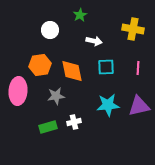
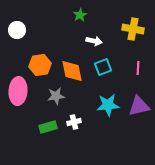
white circle: moved 33 px left
cyan square: moved 3 px left; rotated 18 degrees counterclockwise
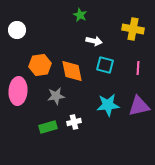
green star: rotated 16 degrees counterclockwise
cyan square: moved 2 px right, 2 px up; rotated 36 degrees clockwise
